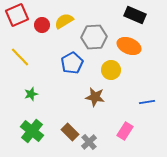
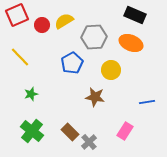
orange ellipse: moved 2 px right, 3 px up
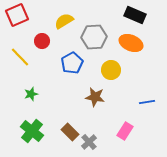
red circle: moved 16 px down
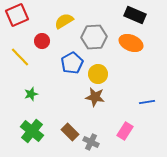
yellow circle: moved 13 px left, 4 px down
gray cross: moved 2 px right; rotated 21 degrees counterclockwise
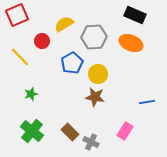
yellow semicircle: moved 3 px down
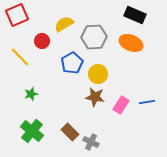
pink rectangle: moved 4 px left, 26 px up
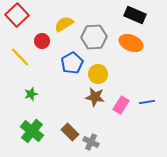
red square: rotated 20 degrees counterclockwise
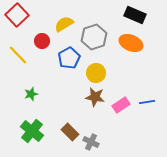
gray hexagon: rotated 15 degrees counterclockwise
yellow line: moved 2 px left, 2 px up
blue pentagon: moved 3 px left, 5 px up
yellow circle: moved 2 px left, 1 px up
pink rectangle: rotated 24 degrees clockwise
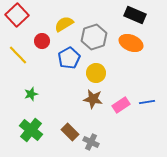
brown star: moved 2 px left, 2 px down
green cross: moved 1 px left, 1 px up
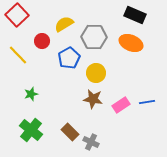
gray hexagon: rotated 20 degrees clockwise
